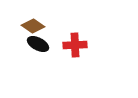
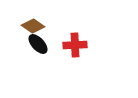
black ellipse: rotated 20 degrees clockwise
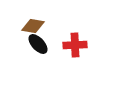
brown diamond: rotated 25 degrees counterclockwise
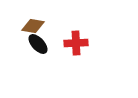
red cross: moved 1 px right, 2 px up
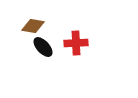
black ellipse: moved 5 px right, 3 px down
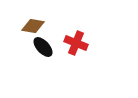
red cross: rotated 25 degrees clockwise
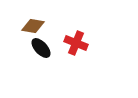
black ellipse: moved 2 px left, 1 px down
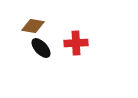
red cross: rotated 25 degrees counterclockwise
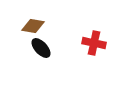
red cross: moved 18 px right; rotated 15 degrees clockwise
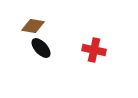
red cross: moved 7 px down
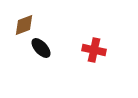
brown diamond: moved 9 px left, 1 px up; rotated 30 degrees counterclockwise
